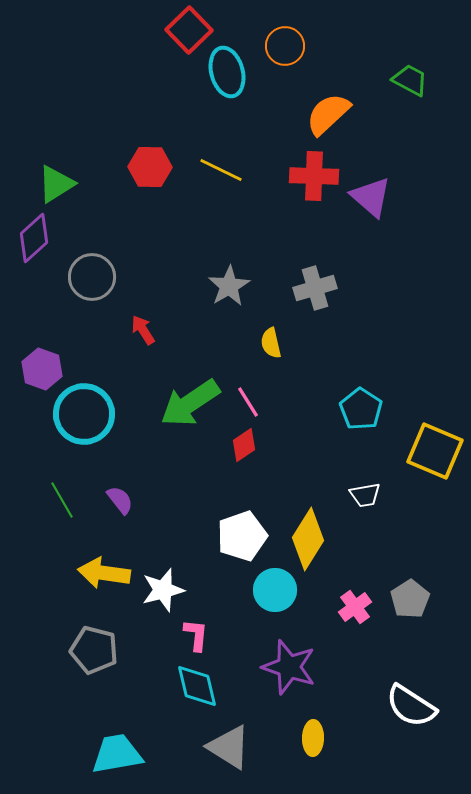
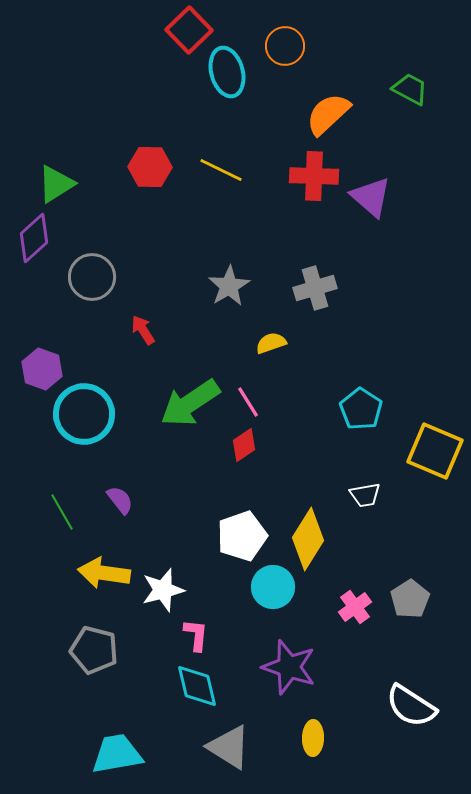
green trapezoid at (410, 80): moved 9 px down
yellow semicircle at (271, 343): rotated 84 degrees clockwise
green line at (62, 500): moved 12 px down
cyan circle at (275, 590): moved 2 px left, 3 px up
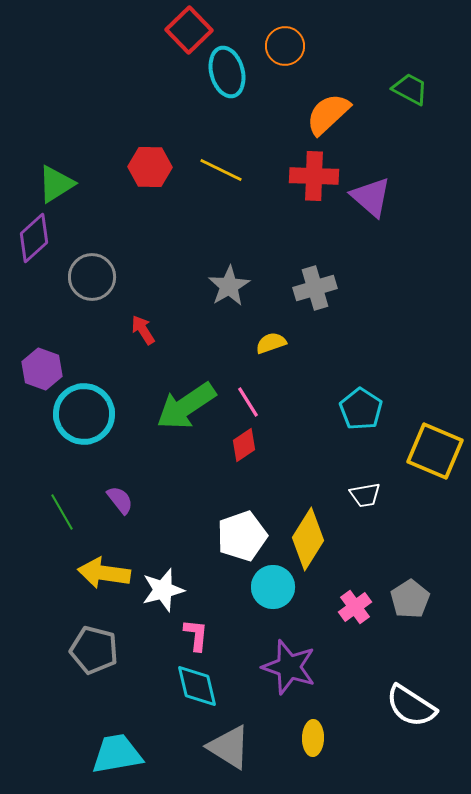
green arrow at (190, 403): moved 4 px left, 3 px down
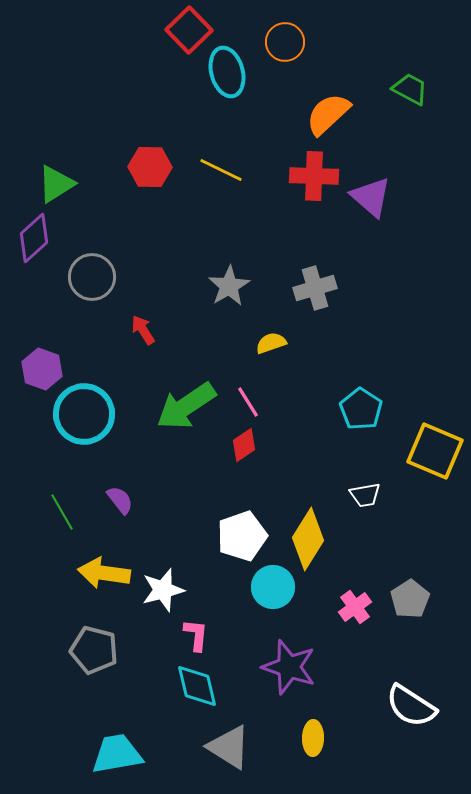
orange circle at (285, 46): moved 4 px up
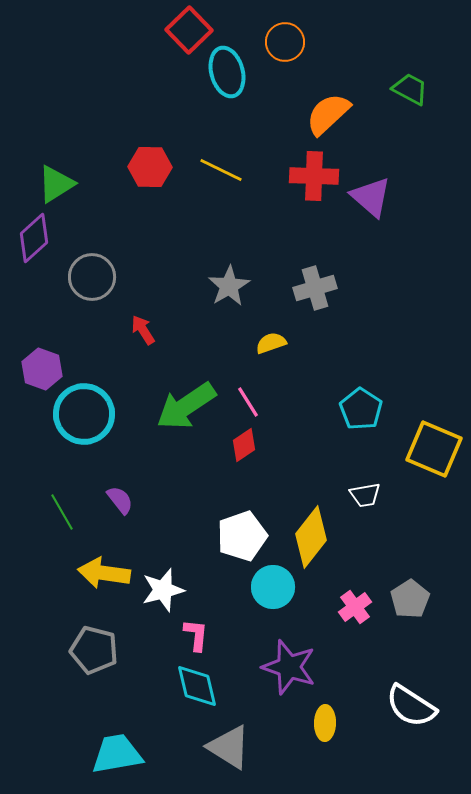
yellow square at (435, 451): moved 1 px left, 2 px up
yellow diamond at (308, 539): moved 3 px right, 2 px up; rotated 6 degrees clockwise
yellow ellipse at (313, 738): moved 12 px right, 15 px up
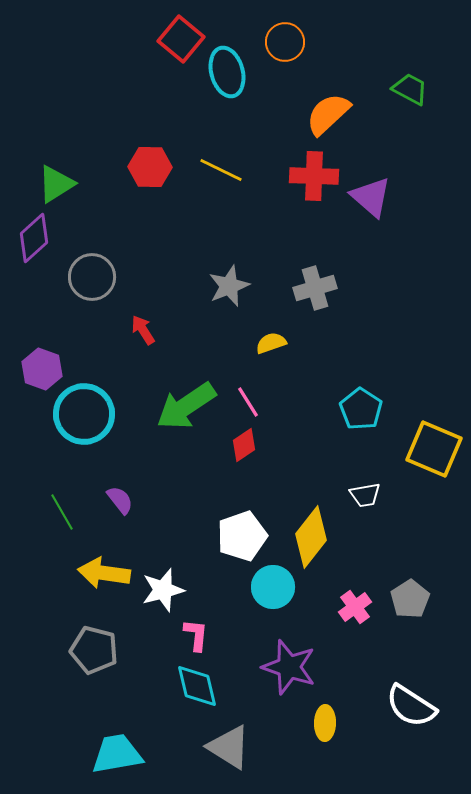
red square at (189, 30): moved 8 px left, 9 px down; rotated 6 degrees counterclockwise
gray star at (229, 286): rotated 9 degrees clockwise
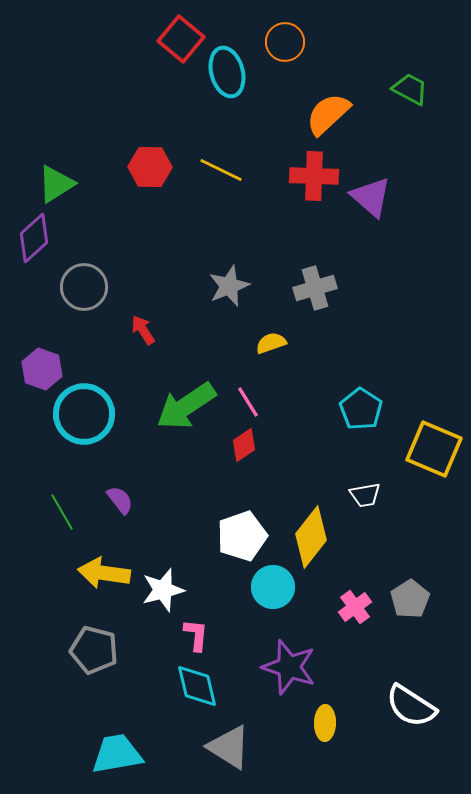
gray circle at (92, 277): moved 8 px left, 10 px down
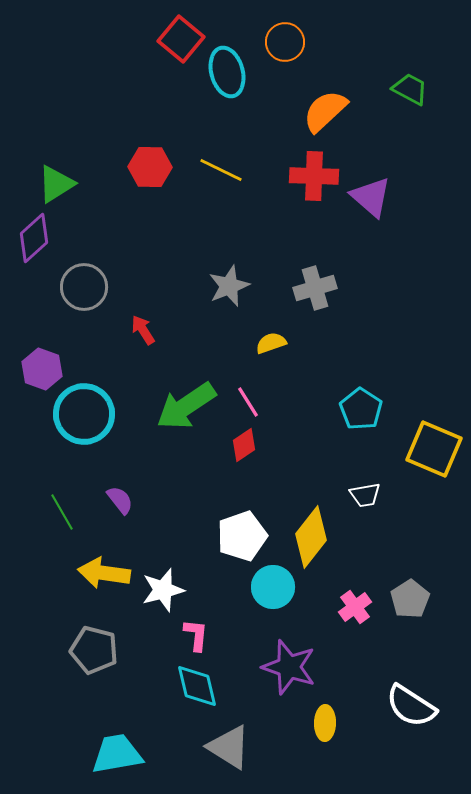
orange semicircle at (328, 114): moved 3 px left, 3 px up
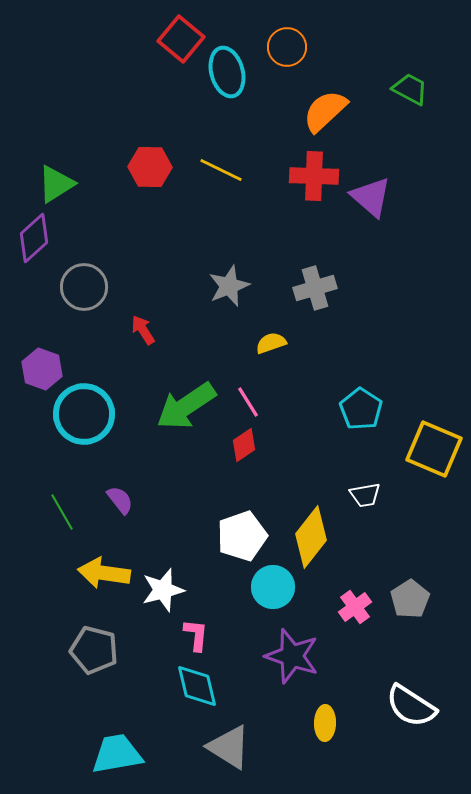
orange circle at (285, 42): moved 2 px right, 5 px down
purple star at (289, 667): moved 3 px right, 11 px up
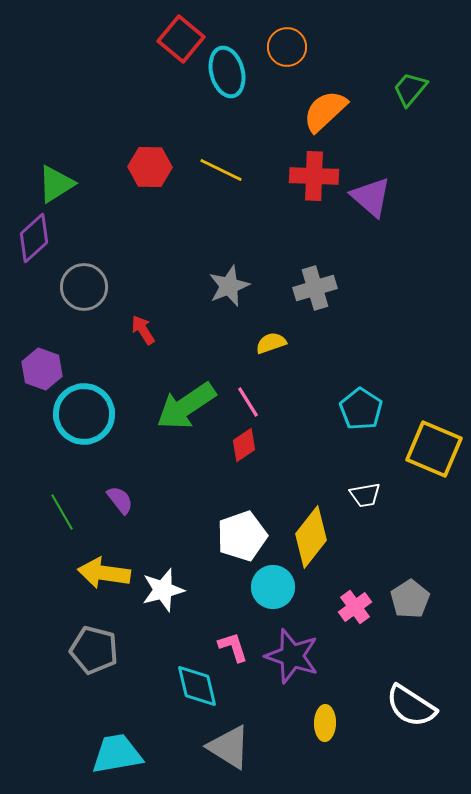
green trapezoid at (410, 89): rotated 78 degrees counterclockwise
pink L-shape at (196, 635): moved 37 px right, 12 px down; rotated 24 degrees counterclockwise
